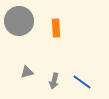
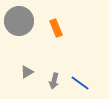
orange rectangle: rotated 18 degrees counterclockwise
gray triangle: rotated 16 degrees counterclockwise
blue line: moved 2 px left, 1 px down
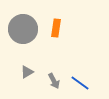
gray circle: moved 4 px right, 8 px down
orange rectangle: rotated 30 degrees clockwise
gray arrow: rotated 42 degrees counterclockwise
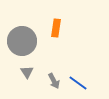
gray circle: moved 1 px left, 12 px down
gray triangle: rotated 32 degrees counterclockwise
blue line: moved 2 px left
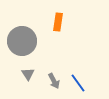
orange rectangle: moved 2 px right, 6 px up
gray triangle: moved 1 px right, 2 px down
blue line: rotated 18 degrees clockwise
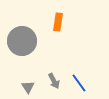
gray triangle: moved 13 px down
blue line: moved 1 px right
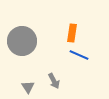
orange rectangle: moved 14 px right, 11 px down
blue line: moved 28 px up; rotated 30 degrees counterclockwise
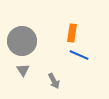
gray triangle: moved 5 px left, 17 px up
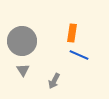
gray arrow: rotated 56 degrees clockwise
